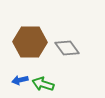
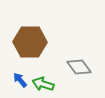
gray diamond: moved 12 px right, 19 px down
blue arrow: rotated 63 degrees clockwise
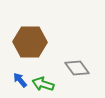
gray diamond: moved 2 px left, 1 px down
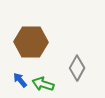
brown hexagon: moved 1 px right
gray diamond: rotated 65 degrees clockwise
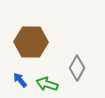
green arrow: moved 4 px right
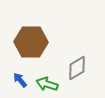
gray diamond: rotated 30 degrees clockwise
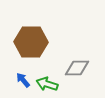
gray diamond: rotated 30 degrees clockwise
blue arrow: moved 3 px right
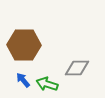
brown hexagon: moved 7 px left, 3 px down
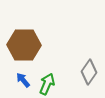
gray diamond: moved 12 px right, 4 px down; rotated 55 degrees counterclockwise
green arrow: rotated 95 degrees clockwise
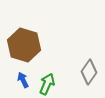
brown hexagon: rotated 16 degrees clockwise
blue arrow: rotated 14 degrees clockwise
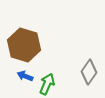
blue arrow: moved 2 px right, 4 px up; rotated 42 degrees counterclockwise
